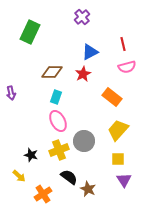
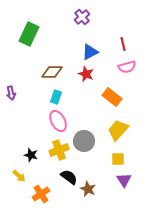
green rectangle: moved 1 px left, 2 px down
red star: moved 3 px right; rotated 21 degrees counterclockwise
orange cross: moved 2 px left
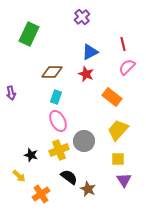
pink semicircle: rotated 150 degrees clockwise
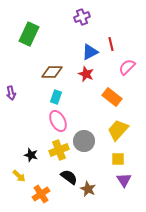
purple cross: rotated 21 degrees clockwise
red line: moved 12 px left
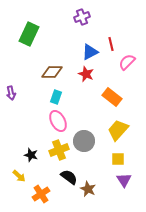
pink semicircle: moved 5 px up
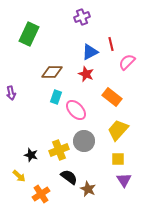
pink ellipse: moved 18 px right, 11 px up; rotated 15 degrees counterclockwise
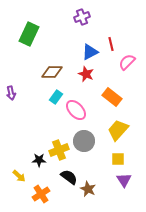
cyan rectangle: rotated 16 degrees clockwise
black star: moved 8 px right, 5 px down; rotated 16 degrees counterclockwise
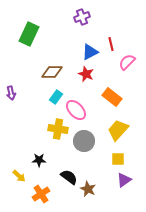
yellow cross: moved 1 px left, 21 px up; rotated 30 degrees clockwise
purple triangle: rotated 28 degrees clockwise
